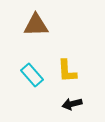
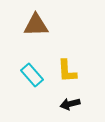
black arrow: moved 2 px left
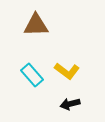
yellow L-shape: rotated 50 degrees counterclockwise
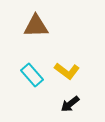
brown triangle: moved 1 px down
black arrow: rotated 24 degrees counterclockwise
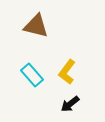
brown triangle: rotated 16 degrees clockwise
yellow L-shape: moved 1 px down; rotated 90 degrees clockwise
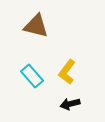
cyan rectangle: moved 1 px down
black arrow: rotated 24 degrees clockwise
